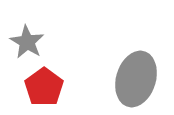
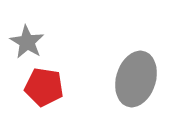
red pentagon: rotated 27 degrees counterclockwise
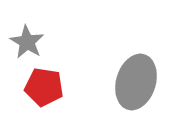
gray ellipse: moved 3 px down
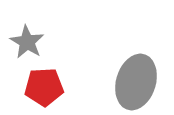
red pentagon: rotated 12 degrees counterclockwise
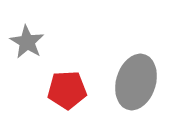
red pentagon: moved 23 px right, 3 px down
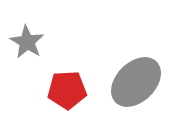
gray ellipse: rotated 28 degrees clockwise
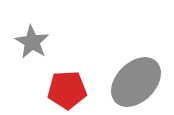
gray star: moved 5 px right
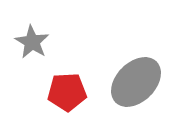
red pentagon: moved 2 px down
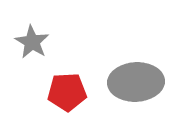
gray ellipse: rotated 42 degrees clockwise
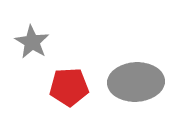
red pentagon: moved 2 px right, 5 px up
